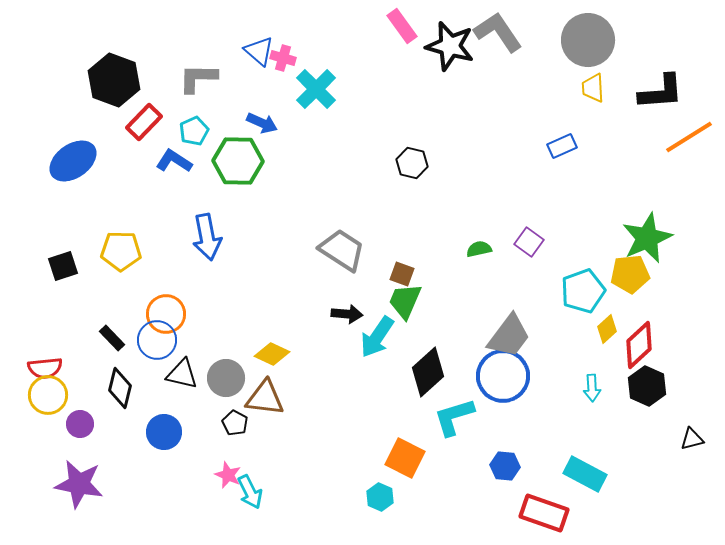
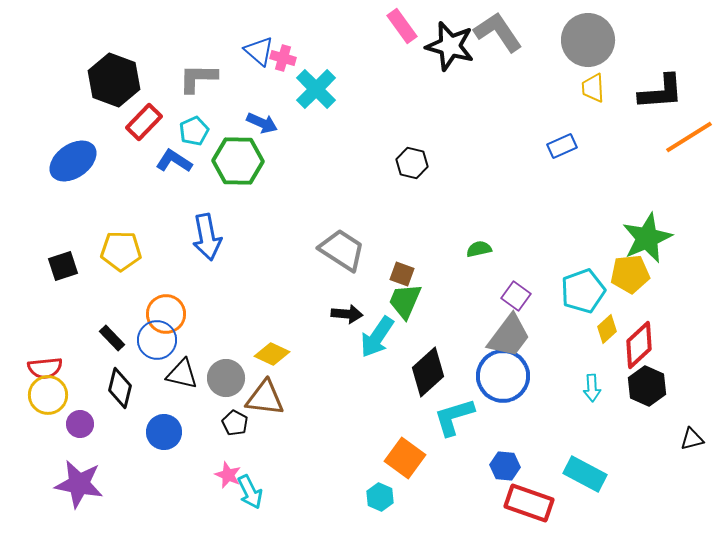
purple square at (529, 242): moved 13 px left, 54 px down
orange square at (405, 458): rotated 9 degrees clockwise
red rectangle at (544, 513): moved 15 px left, 10 px up
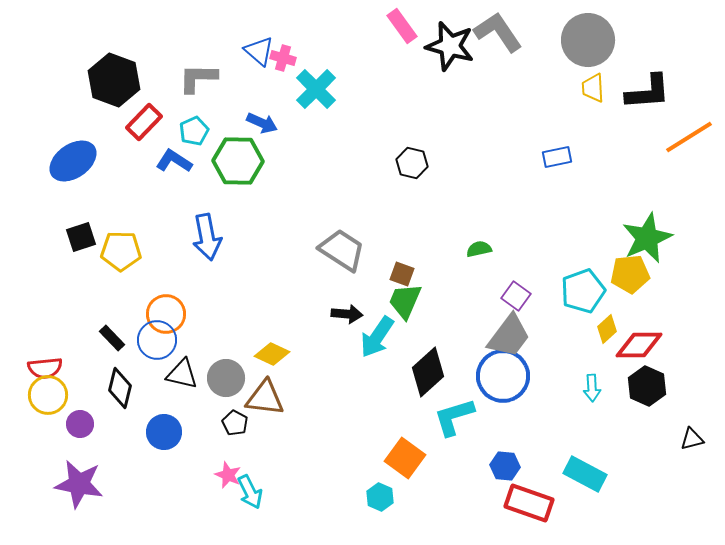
black L-shape at (661, 92): moved 13 px left
blue rectangle at (562, 146): moved 5 px left, 11 px down; rotated 12 degrees clockwise
black square at (63, 266): moved 18 px right, 29 px up
red diamond at (639, 345): rotated 42 degrees clockwise
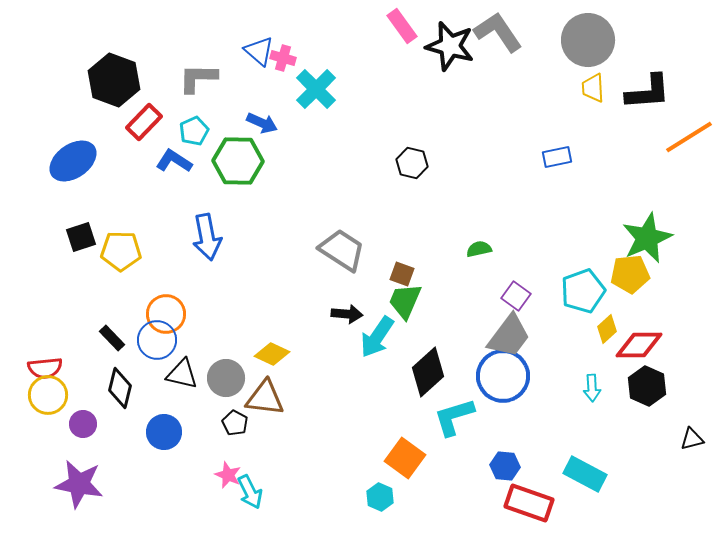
purple circle at (80, 424): moved 3 px right
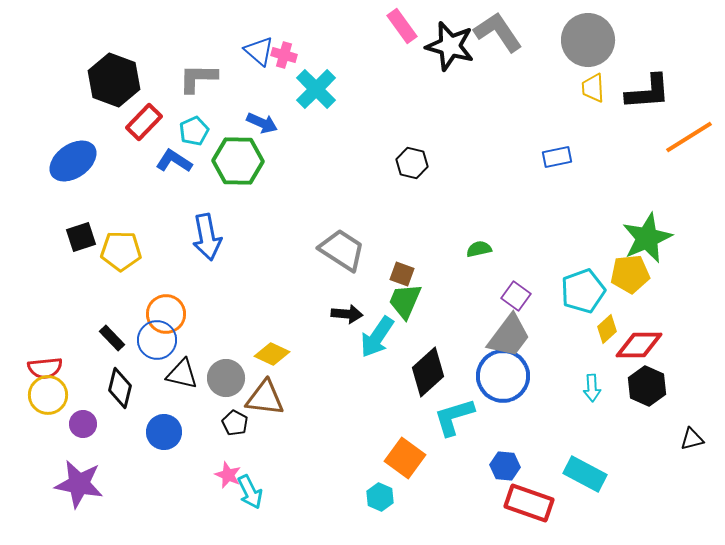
pink cross at (283, 58): moved 1 px right, 3 px up
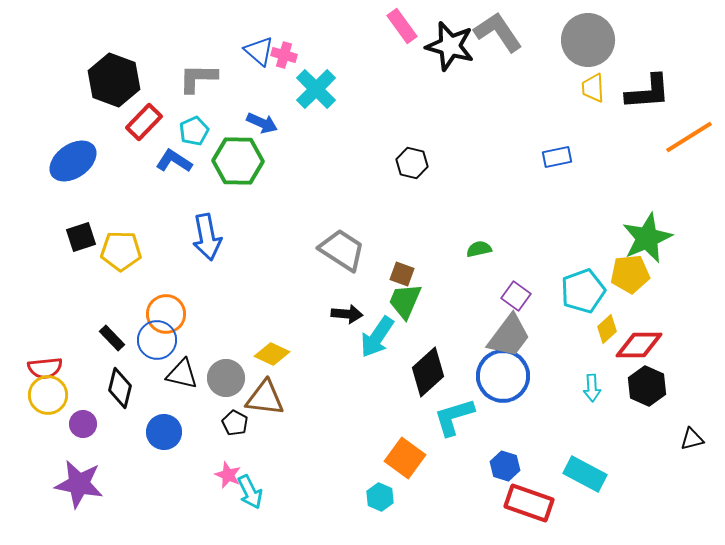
blue hexagon at (505, 466): rotated 12 degrees clockwise
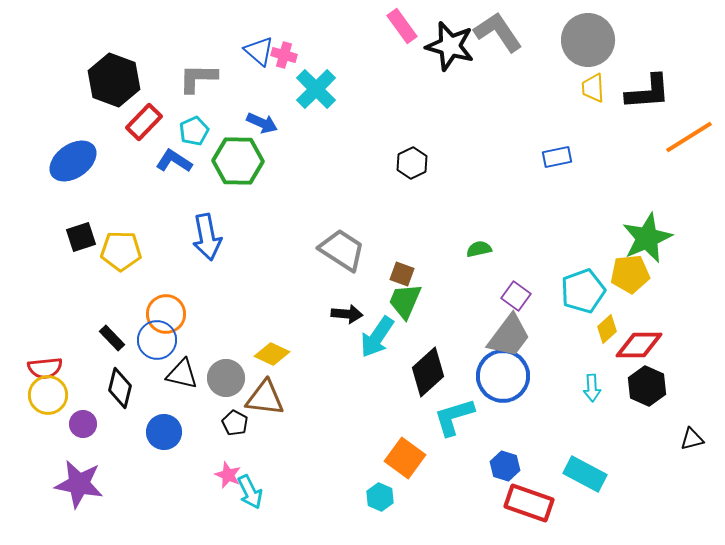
black hexagon at (412, 163): rotated 20 degrees clockwise
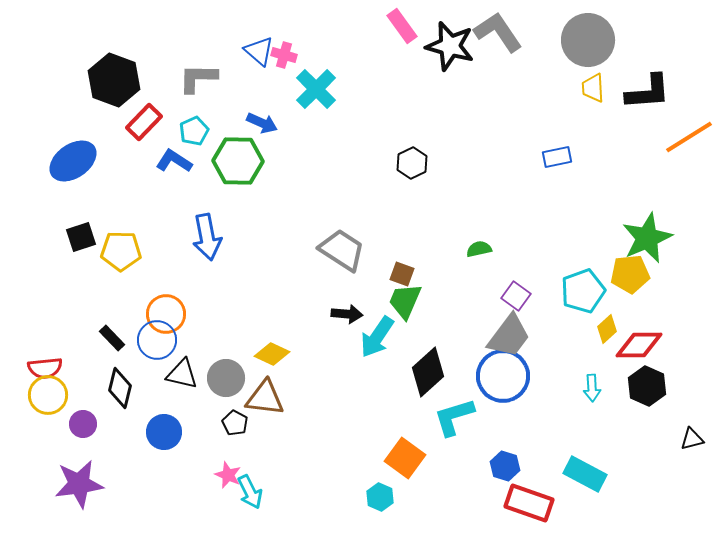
purple star at (79, 484): rotated 18 degrees counterclockwise
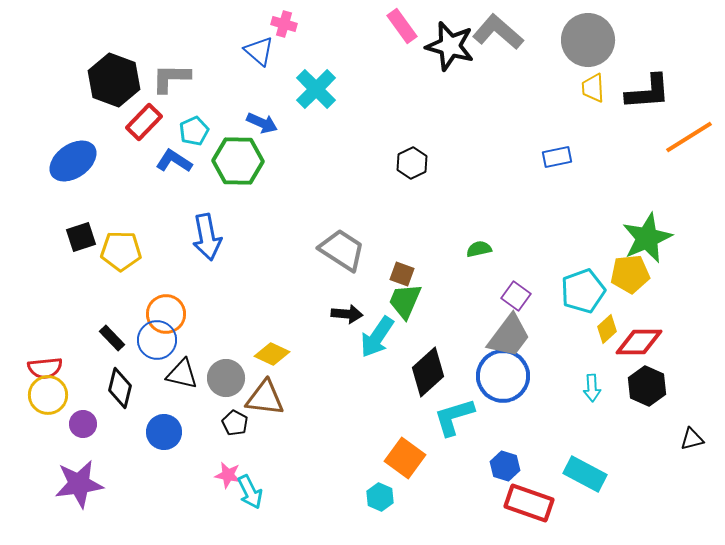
gray L-shape at (498, 32): rotated 15 degrees counterclockwise
pink cross at (284, 55): moved 31 px up
gray L-shape at (198, 78): moved 27 px left
red diamond at (639, 345): moved 3 px up
pink star at (228, 475): rotated 12 degrees counterclockwise
